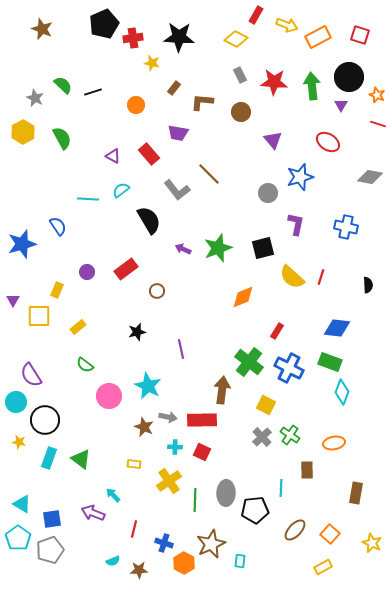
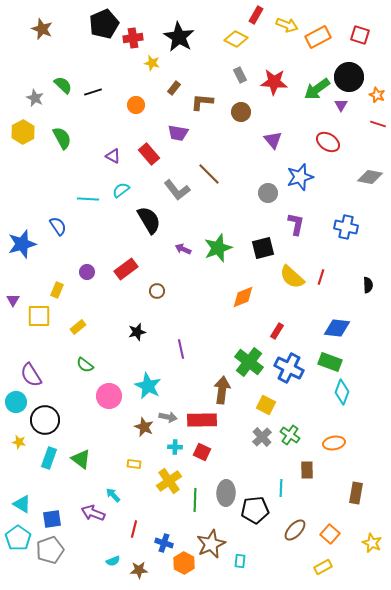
black star at (179, 37): rotated 28 degrees clockwise
green arrow at (312, 86): moved 5 px right, 3 px down; rotated 120 degrees counterclockwise
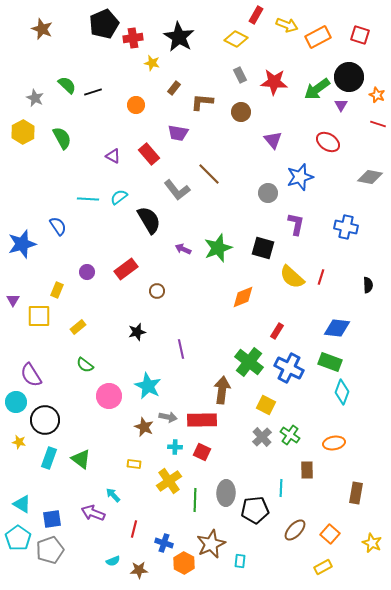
green semicircle at (63, 85): moved 4 px right
cyan semicircle at (121, 190): moved 2 px left, 7 px down
black square at (263, 248): rotated 30 degrees clockwise
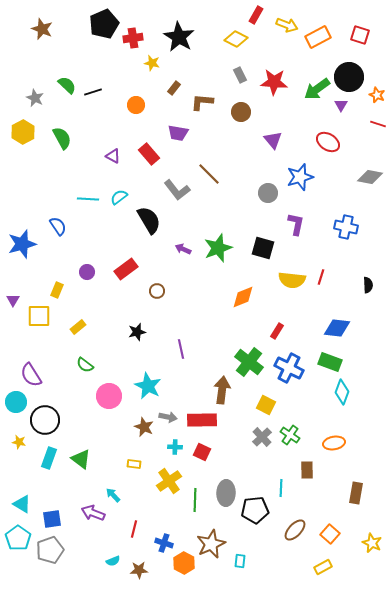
yellow semicircle at (292, 277): moved 3 px down; rotated 36 degrees counterclockwise
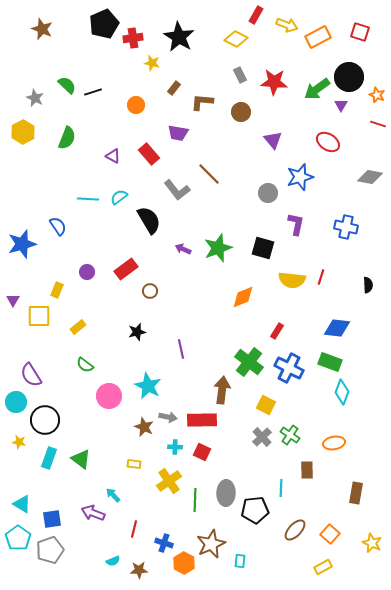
red square at (360, 35): moved 3 px up
green semicircle at (62, 138): moved 5 px right; rotated 50 degrees clockwise
brown circle at (157, 291): moved 7 px left
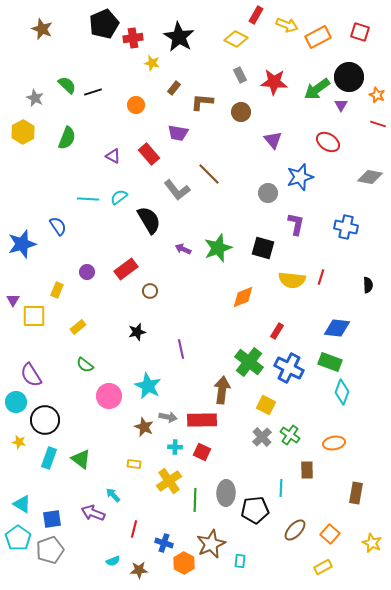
yellow square at (39, 316): moved 5 px left
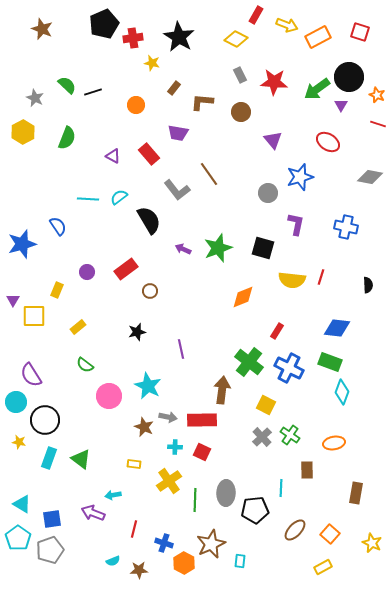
brown line at (209, 174): rotated 10 degrees clockwise
cyan arrow at (113, 495): rotated 56 degrees counterclockwise
